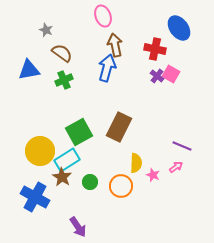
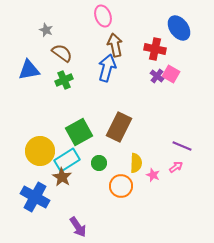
green circle: moved 9 px right, 19 px up
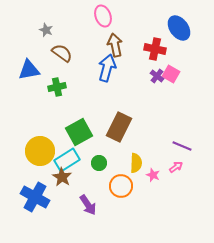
green cross: moved 7 px left, 7 px down; rotated 12 degrees clockwise
purple arrow: moved 10 px right, 22 px up
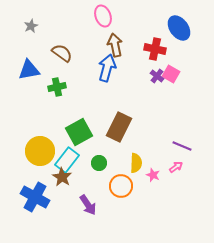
gray star: moved 15 px left, 4 px up; rotated 24 degrees clockwise
cyan rectangle: rotated 20 degrees counterclockwise
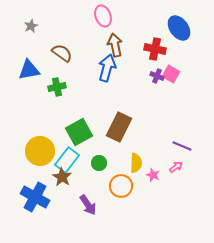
purple cross: rotated 16 degrees counterclockwise
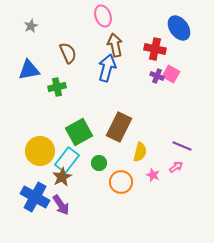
brown semicircle: moved 6 px right; rotated 30 degrees clockwise
yellow semicircle: moved 4 px right, 11 px up; rotated 12 degrees clockwise
brown star: rotated 12 degrees clockwise
orange circle: moved 4 px up
purple arrow: moved 27 px left
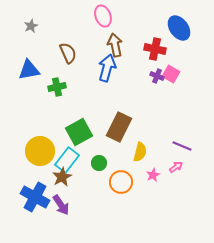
pink star: rotated 24 degrees clockwise
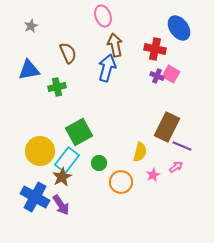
brown rectangle: moved 48 px right
